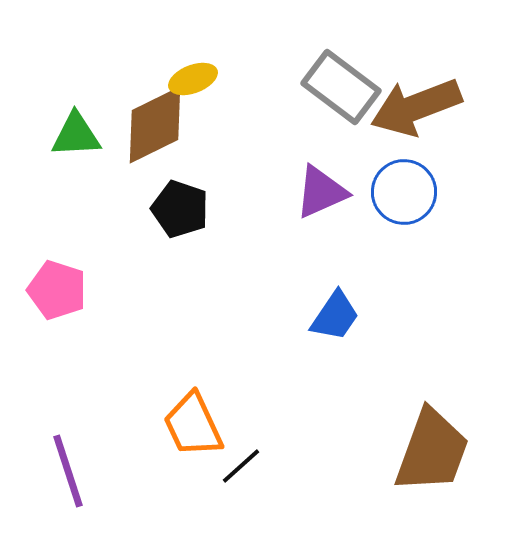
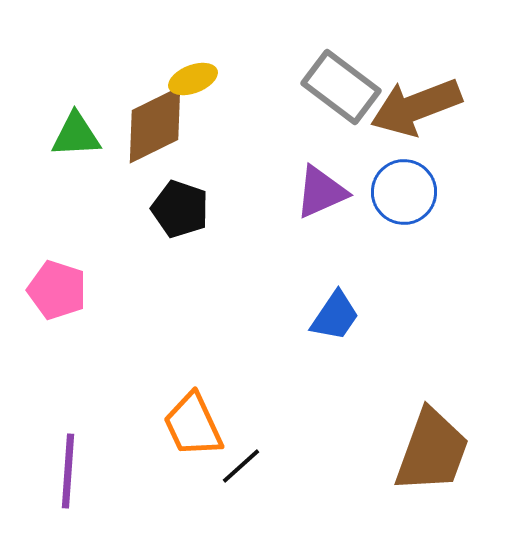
purple line: rotated 22 degrees clockwise
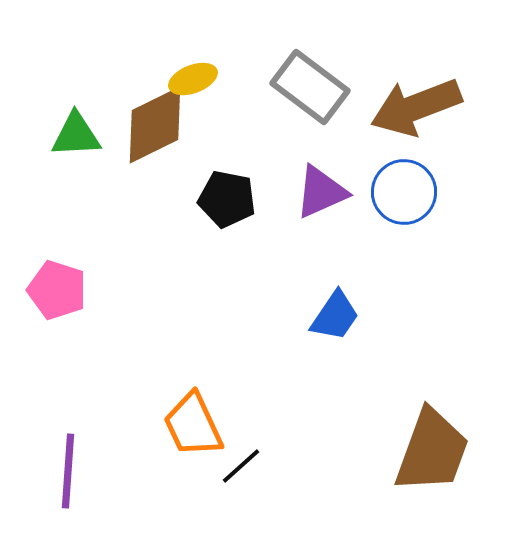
gray rectangle: moved 31 px left
black pentagon: moved 47 px right, 10 px up; rotated 8 degrees counterclockwise
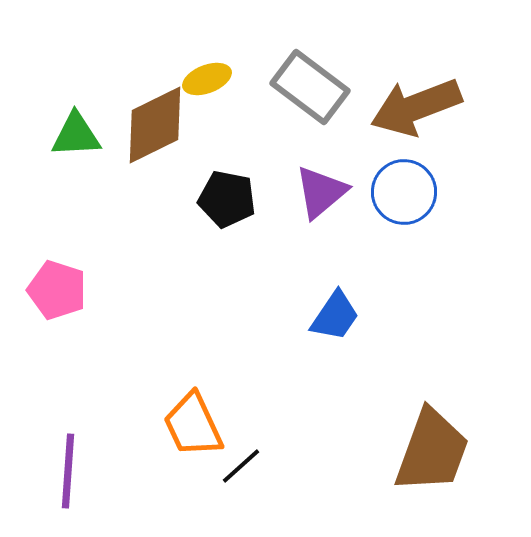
yellow ellipse: moved 14 px right
purple triangle: rotated 16 degrees counterclockwise
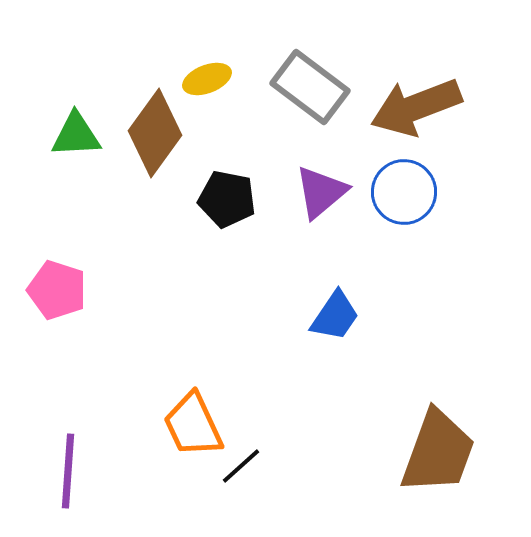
brown diamond: moved 8 px down; rotated 28 degrees counterclockwise
brown trapezoid: moved 6 px right, 1 px down
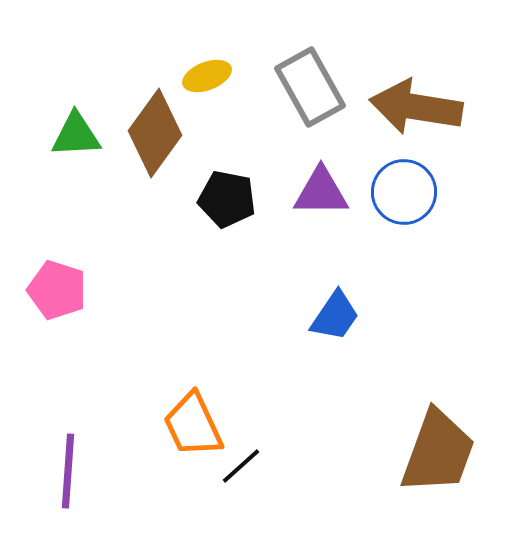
yellow ellipse: moved 3 px up
gray rectangle: rotated 24 degrees clockwise
brown arrow: rotated 30 degrees clockwise
purple triangle: rotated 40 degrees clockwise
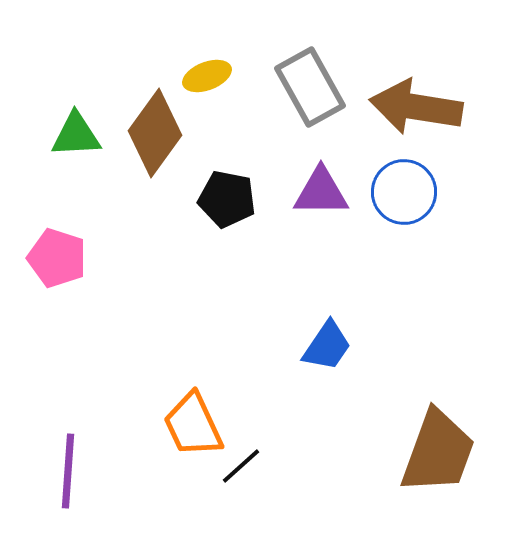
pink pentagon: moved 32 px up
blue trapezoid: moved 8 px left, 30 px down
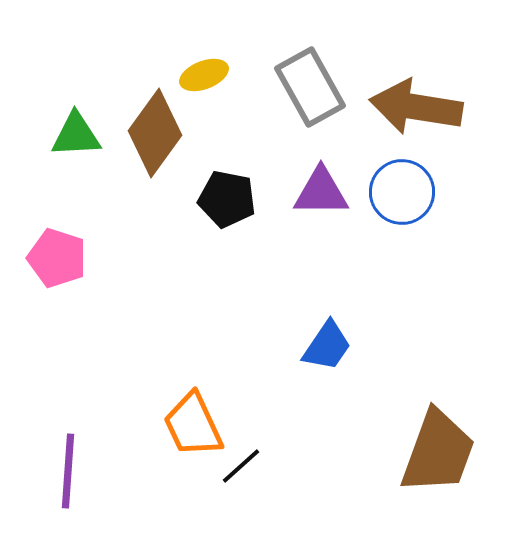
yellow ellipse: moved 3 px left, 1 px up
blue circle: moved 2 px left
